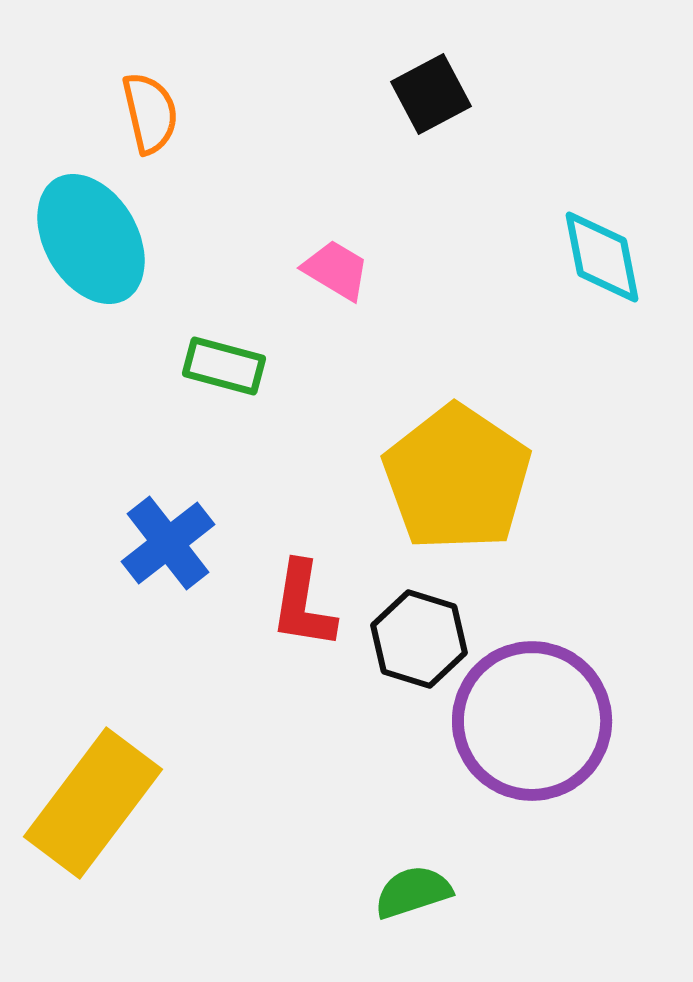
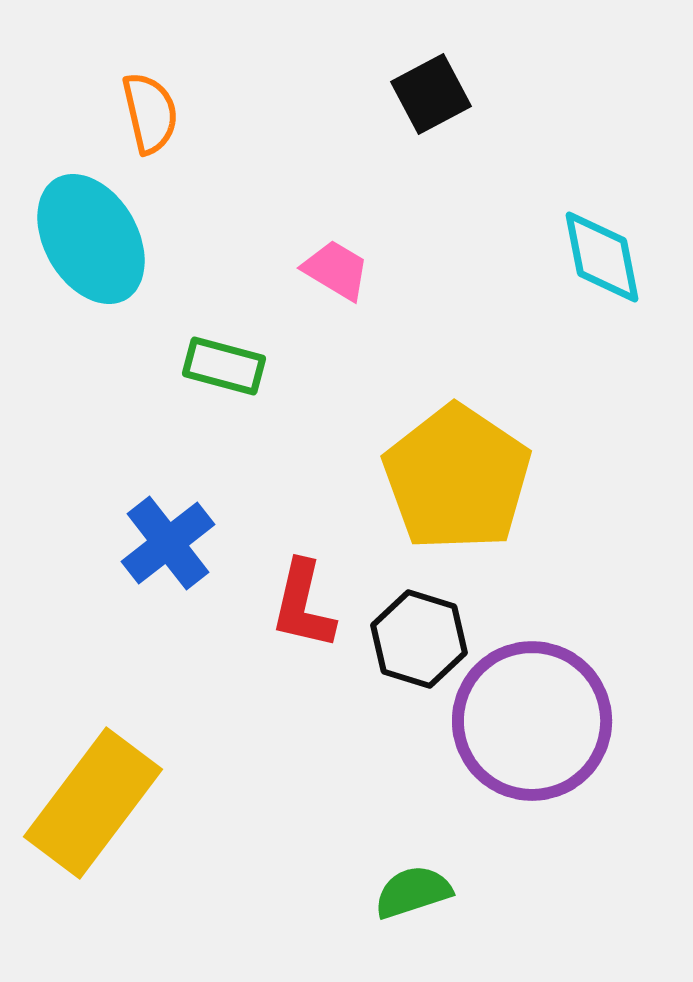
red L-shape: rotated 4 degrees clockwise
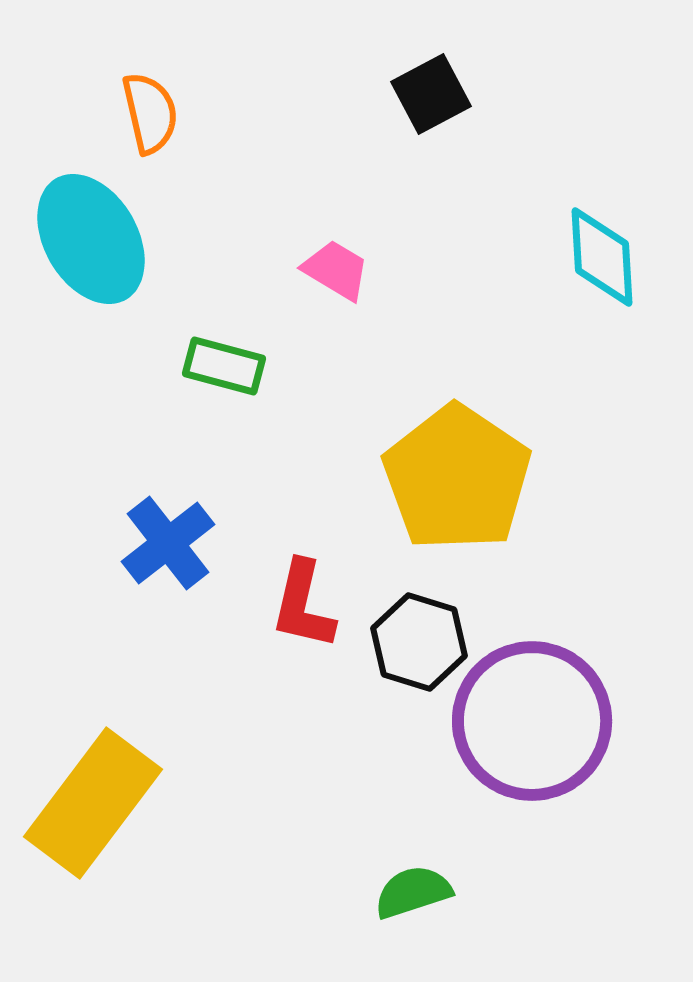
cyan diamond: rotated 8 degrees clockwise
black hexagon: moved 3 px down
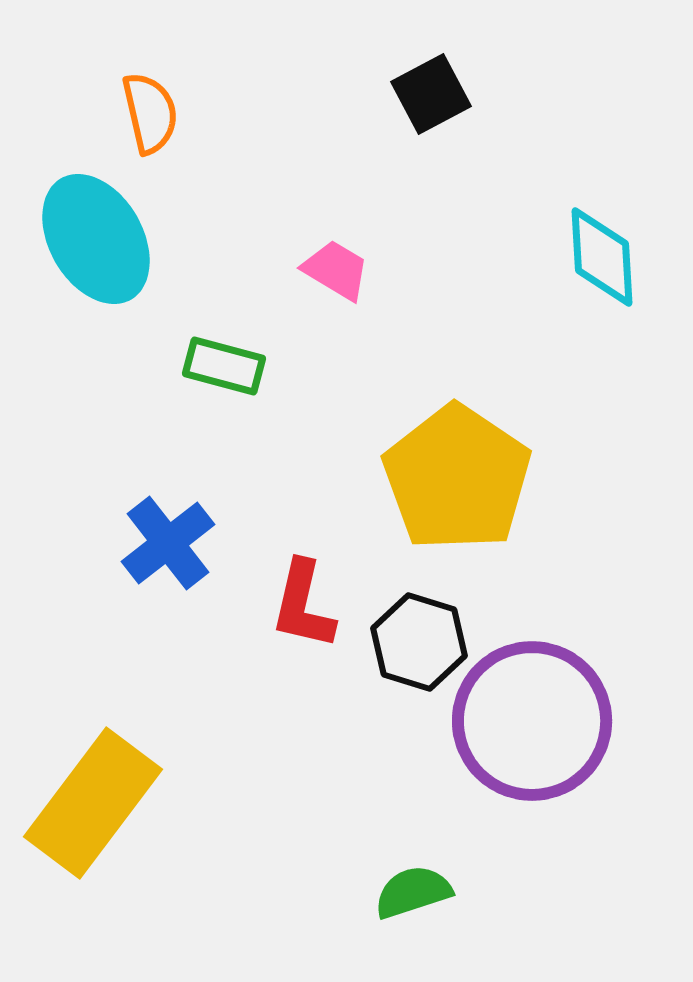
cyan ellipse: moved 5 px right
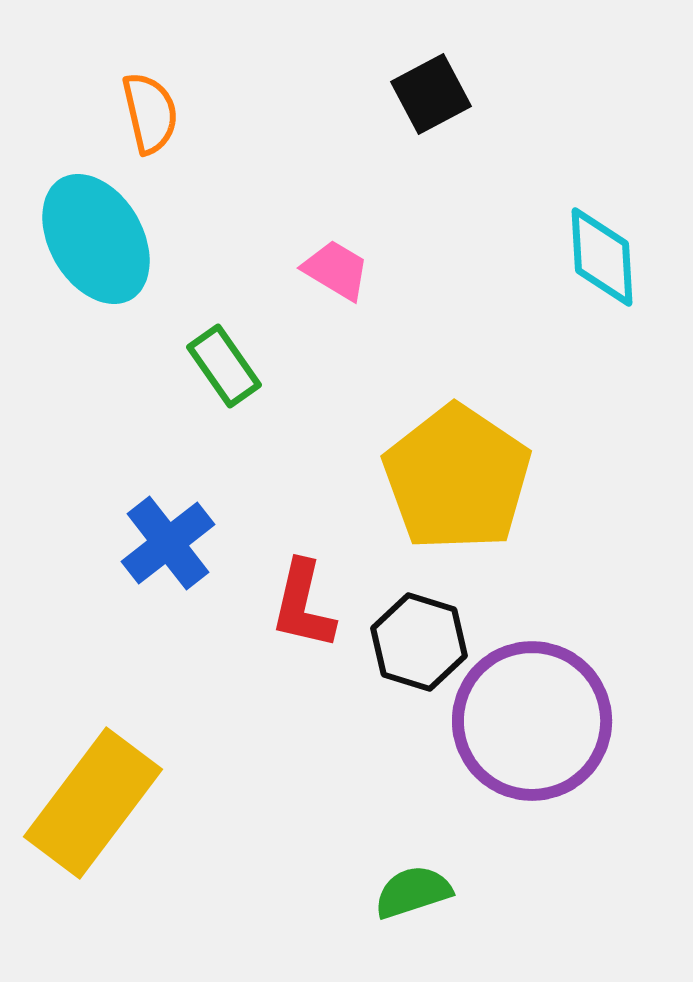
green rectangle: rotated 40 degrees clockwise
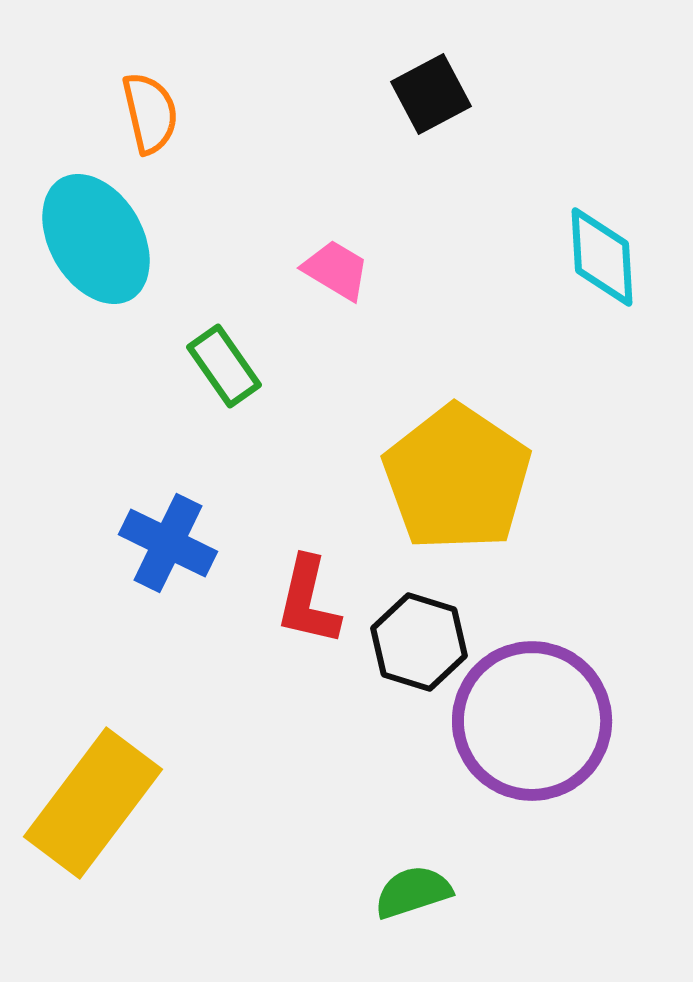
blue cross: rotated 26 degrees counterclockwise
red L-shape: moved 5 px right, 4 px up
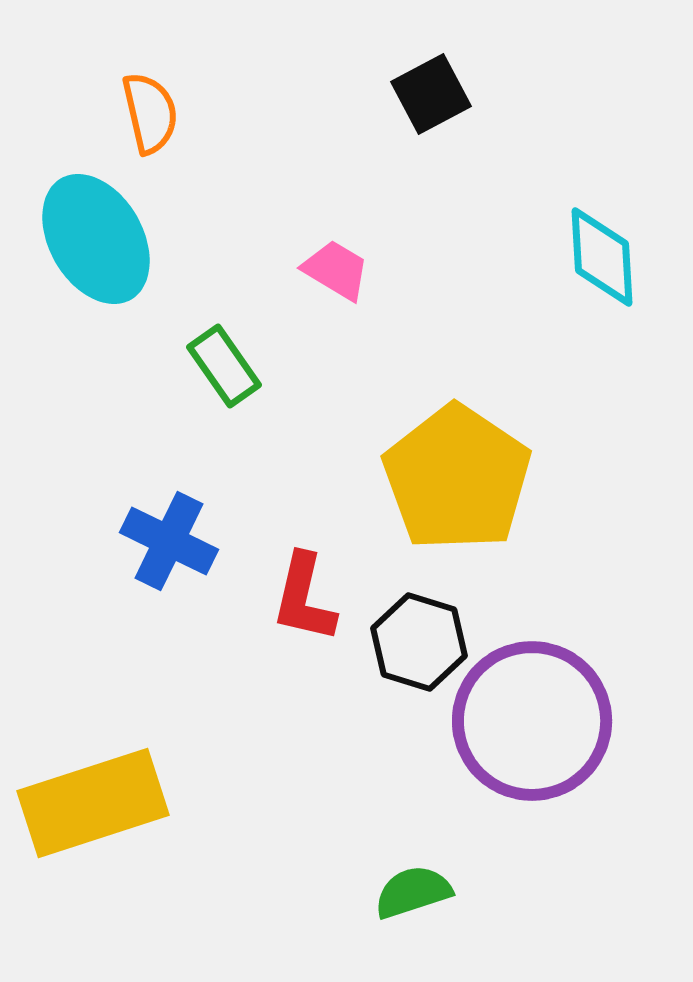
blue cross: moved 1 px right, 2 px up
red L-shape: moved 4 px left, 3 px up
yellow rectangle: rotated 35 degrees clockwise
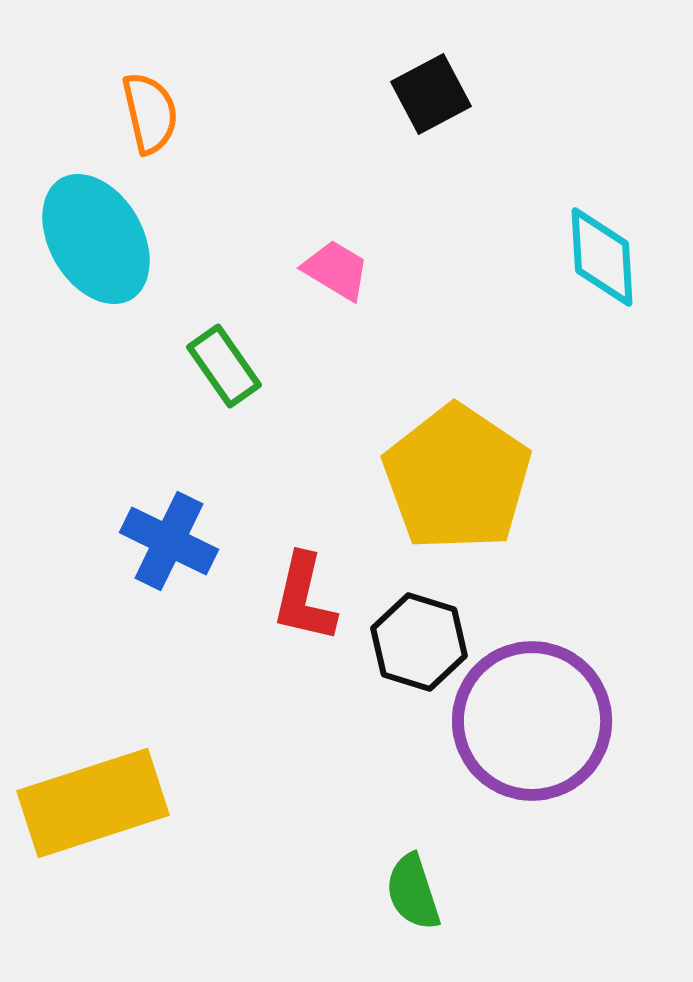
green semicircle: rotated 90 degrees counterclockwise
